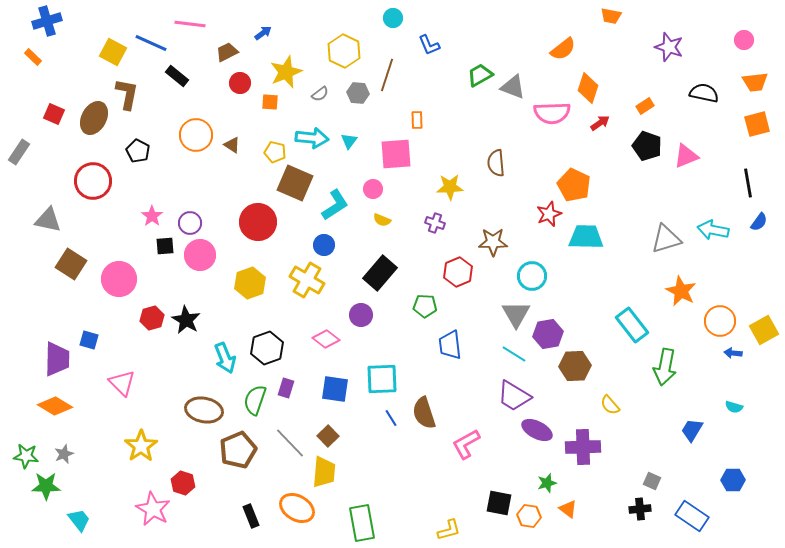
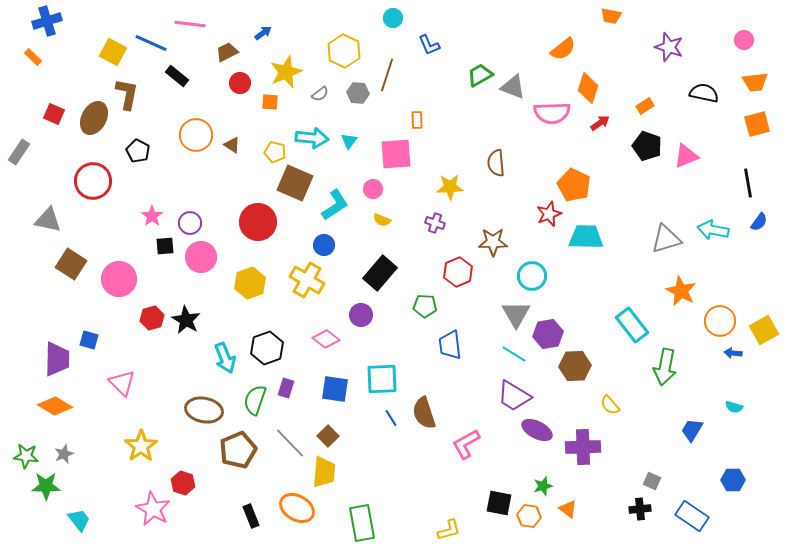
pink circle at (200, 255): moved 1 px right, 2 px down
green star at (547, 483): moved 4 px left, 3 px down
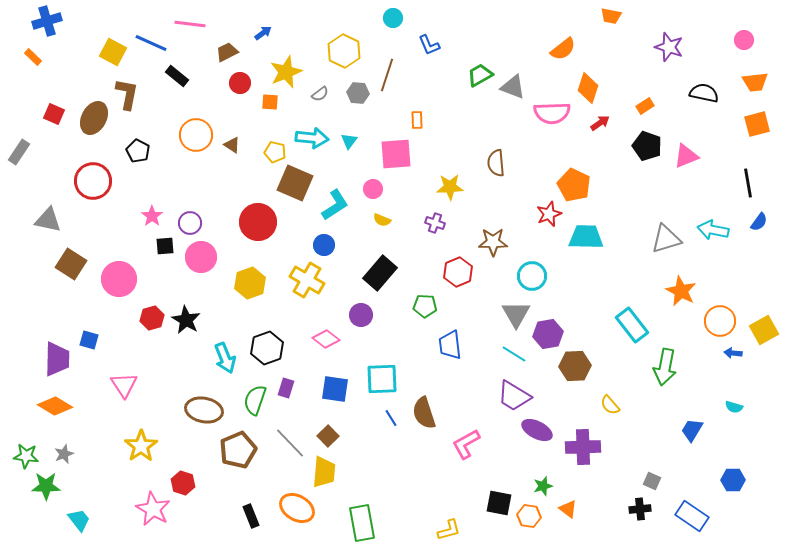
pink triangle at (122, 383): moved 2 px right, 2 px down; rotated 12 degrees clockwise
